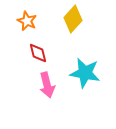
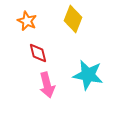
yellow diamond: rotated 20 degrees counterclockwise
cyan star: moved 3 px right, 2 px down
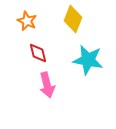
cyan star: moved 15 px up
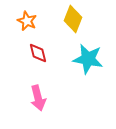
cyan star: moved 1 px up
pink arrow: moved 9 px left, 13 px down
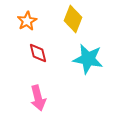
orange star: rotated 18 degrees clockwise
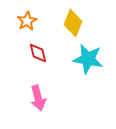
yellow diamond: moved 4 px down
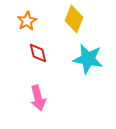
yellow diamond: moved 1 px right, 4 px up
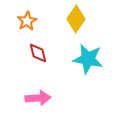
yellow diamond: moved 2 px right; rotated 12 degrees clockwise
pink arrow: rotated 80 degrees counterclockwise
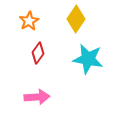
orange star: moved 2 px right
red diamond: rotated 50 degrees clockwise
pink arrow: moved 1 px left, 1 px up
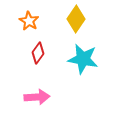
orange star: rotated 12 degrees counterclockwise
cyan star: moved 5 px left
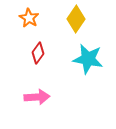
orange star: moved 3 px up
cyan star: moved 5 px right
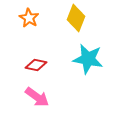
yellow diamond: moved 1 px up; rotated 12 degrees counterclockwise
red diamond: moved 2 px left, 12 px down; rotated 65 degrees clockwise
pink arrow: rotated 40 degrees clockwise
